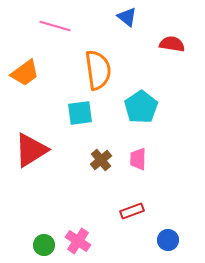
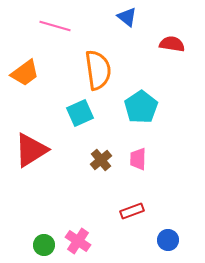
cyan square: rotated 16 degrees counterclockwise
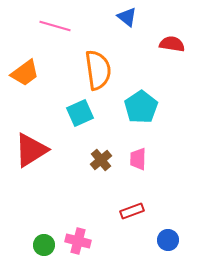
pink cross: rotated 20 degrees counterclockwise
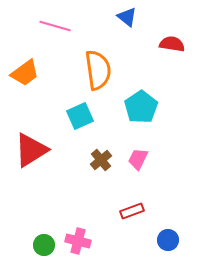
cyan square: moved 3 px down
pink trapezoid: rotated 25 degrees clockwise
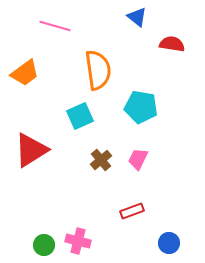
blue triangle: moved 10 px right
cyan pentagon: rotated 28 degrees counterclockwise
blue circle: moved 1 px right, 3 px down
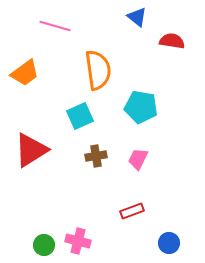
red semicircle: moved 3 px up
brown cross: moved 5 px left, 4 px up; rotated 30 degrees clockwise
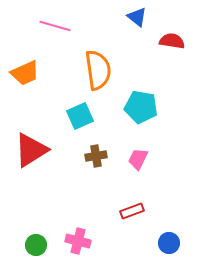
orange trapezoid: rotated 12 degrees clockwise
green circle: moved 8 px left
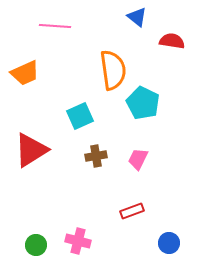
pink line: rotated 12 degrees counterclockwise
orange semicircle: moved 15 px right
cyan pentagon: moved 2 px right, 4 px up; rotated 16 degrees clockwise
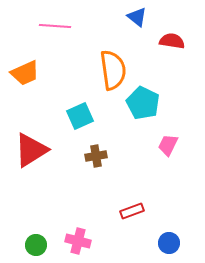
pink trapezoid: moved 30 px right, 14 px up
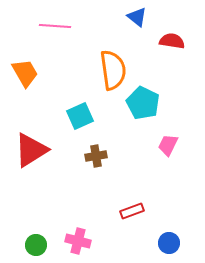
orange trapezoid: rotated 96 degrees counterclockwise
